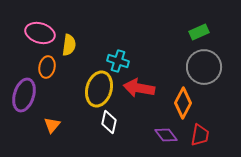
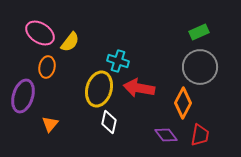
pink ellipse: rotated 16 degrees clockwise
yellow semicircle: moved 1 px right, 3 px up; rotated 30 degrees clockwise
gray circle: moved 4 px left
purple ellipse: moved 1 px left, 1 px down
orange triangle: moved 2 px left, 1 px up
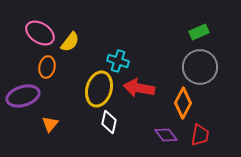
purple ellipse: rotated 56 degrees clockwise
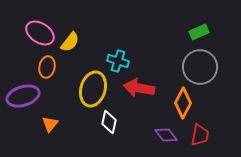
yellow ellipse: moved 6 px left
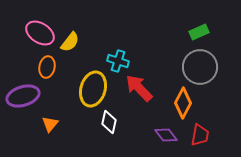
red arrow: rotated 36 degrees clockwise
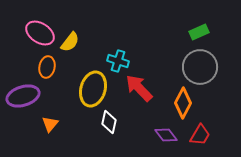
red trapezoid: rotated 20 degrees clockwise
